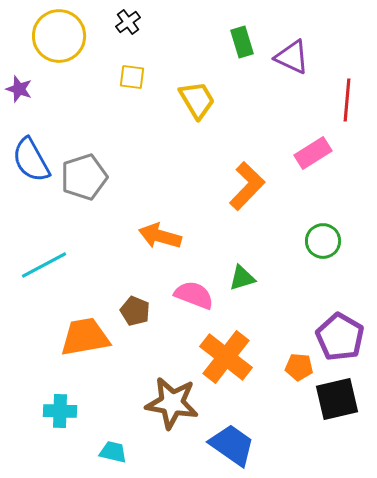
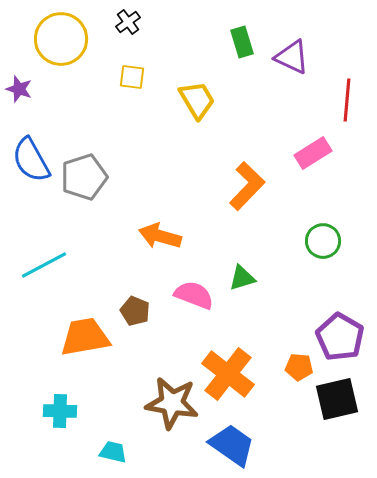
yellow circle: moved 2 px right, 3 px down
orange cross: moved 2 px right, 17 px down
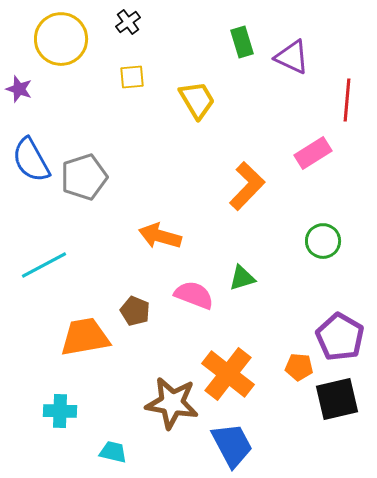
yellow square: rotated 12 degrees counterclockwise
blue trapezoid: rotated 27 degrees clockwise
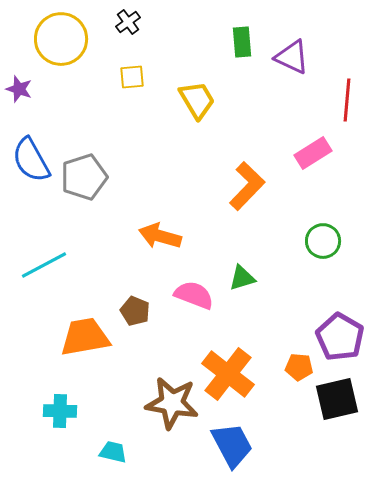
green rectangle: rotated 12 degrees clockwise
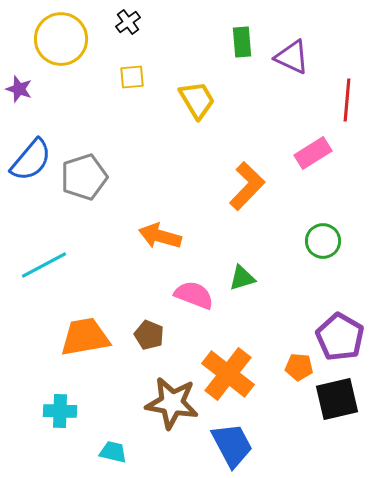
blue semicircle: rotated 111 degrees counterclockwise
brown pentagon: moved 14 px right, 24 px down
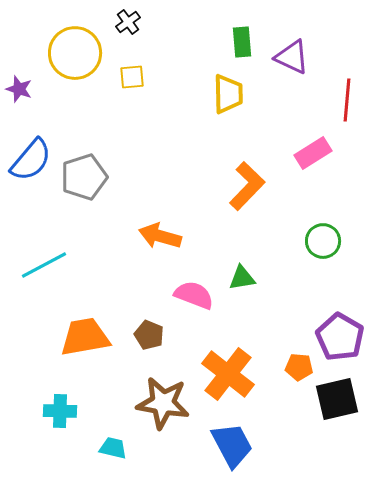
yellow circle: moved 14 px right, 14 px down
yellow trapezoid: moved 31 px right, 6 px up; rotated 30 degrees clockwise
green triangle: rotated 8 degrees clockwise
brown star: moved 9 px left
cyan trapezoid: moved 4 px up
